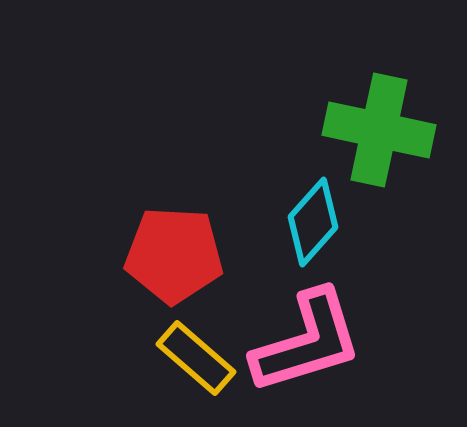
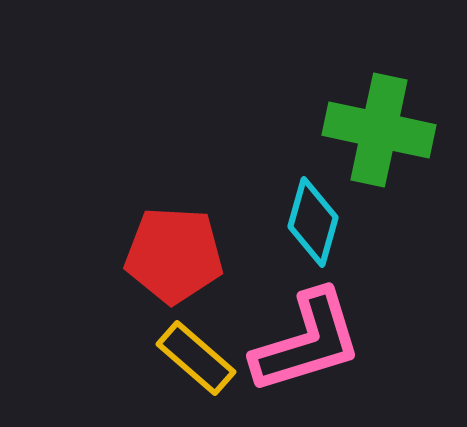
cyan diamond: rotated 26 degrees counterclockwise
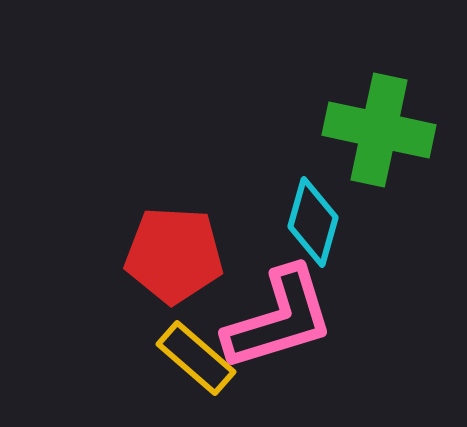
pink L-shape: moved 28 px left, 23 px up
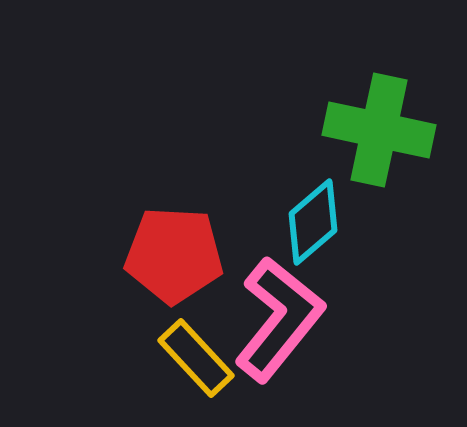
cyan diamond: rotated 34 degrees clockwise
pink L-shape: rotated 34 degrees counterclockwise
yellow rectangle: rotated 6 degrees clockwise
